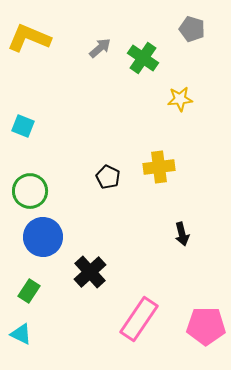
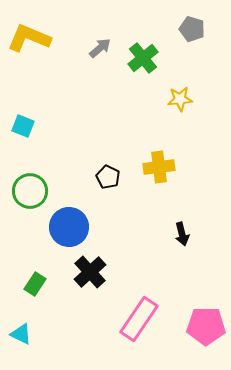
green cross: rotated 16 degrees clockwise
blue circle: moved 26 px right, 10 px up
green rectangle: moved 6 px right, 7 px up
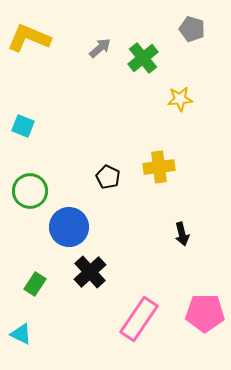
pink pentagon: moved 1 px left, 13 px up
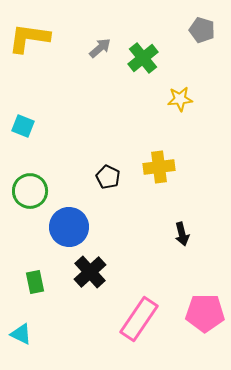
gray pentagon: moved 10 px right, 1 px down
yellow L-shape: rotated 15 degrees counterclockwise
green rectangle: moved 2 px up; rotated 45 degrees counterclockwise
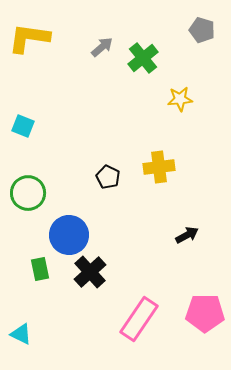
gray arrow: moved 2 px right, 1 px up
green circle: moved 2 px left, 2 px down
blue circle: moved 8 px down
black arrow: moved 5 px right, 1 px down; rotated 105 degrees counterclockwise
green rectangle: moved 5 px right, 13 px up
